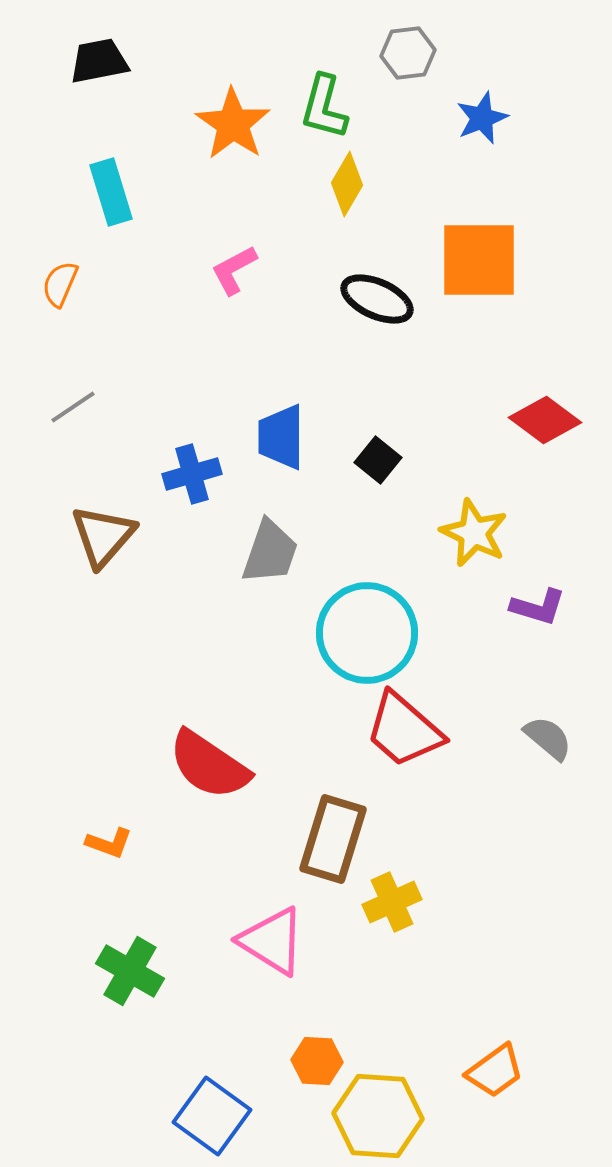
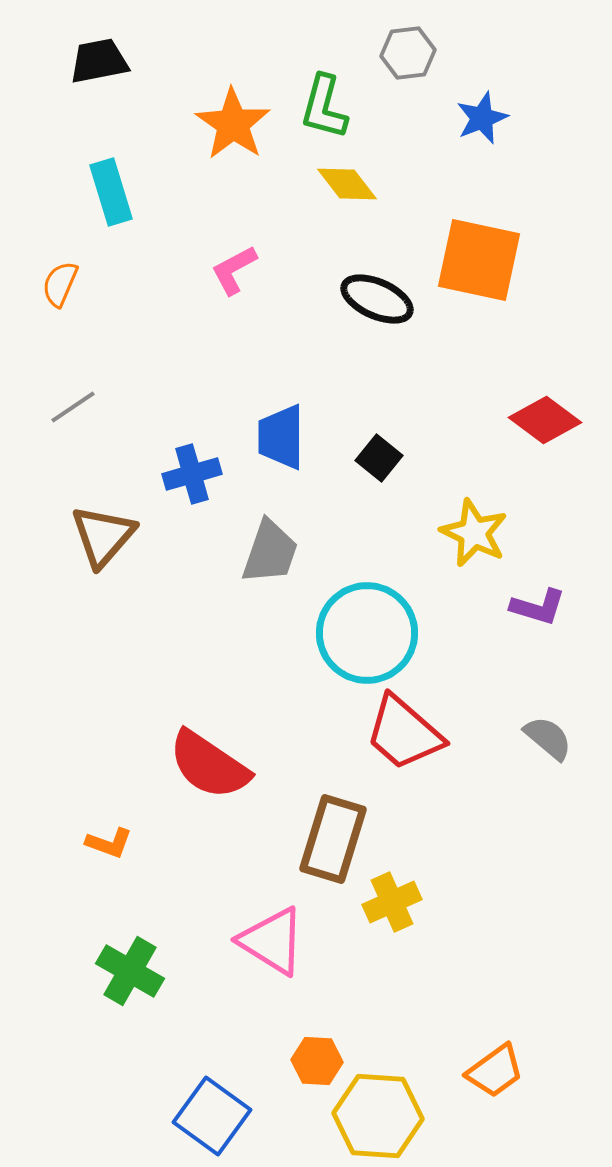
yellow diamond: rotated 68 degrees counterclockwise
orange square: rotated 12 degrees clockwise
black square: moved 1 px right, 2 px up
red trapezoid: moved 3 px down
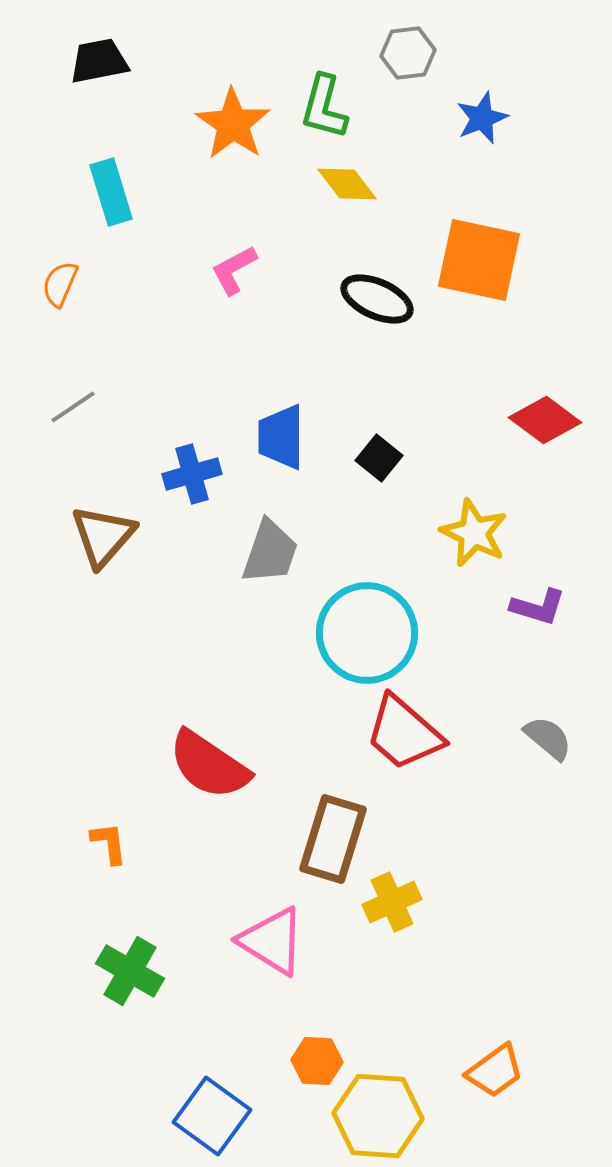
orange L-shape: rotated 117 degrees counterclockwise
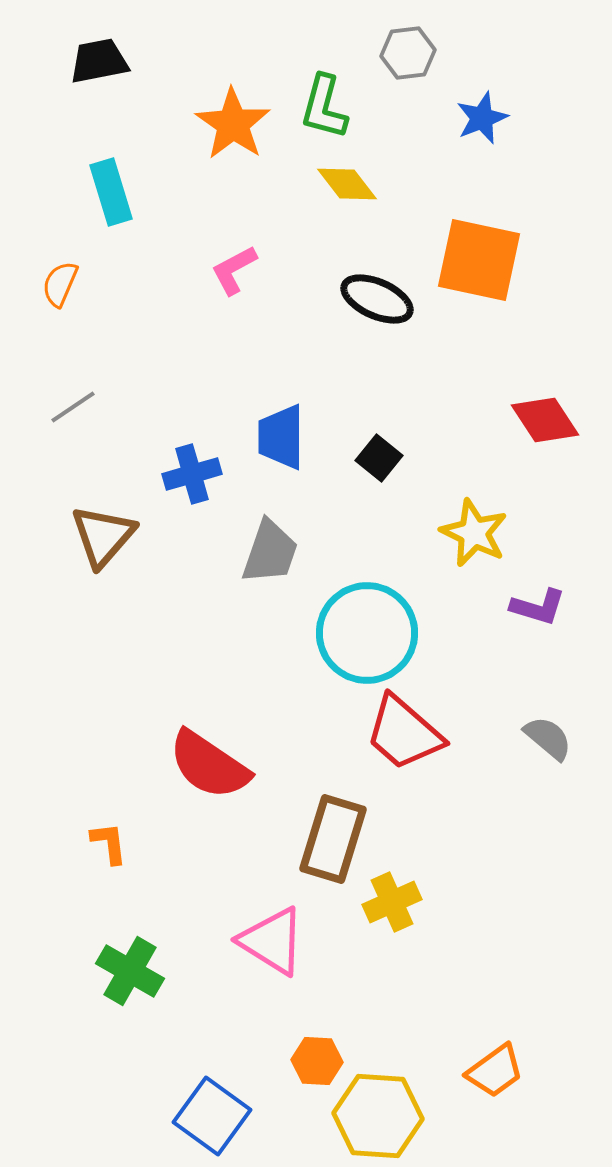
red diamond: rotated 20 degrees clockwise
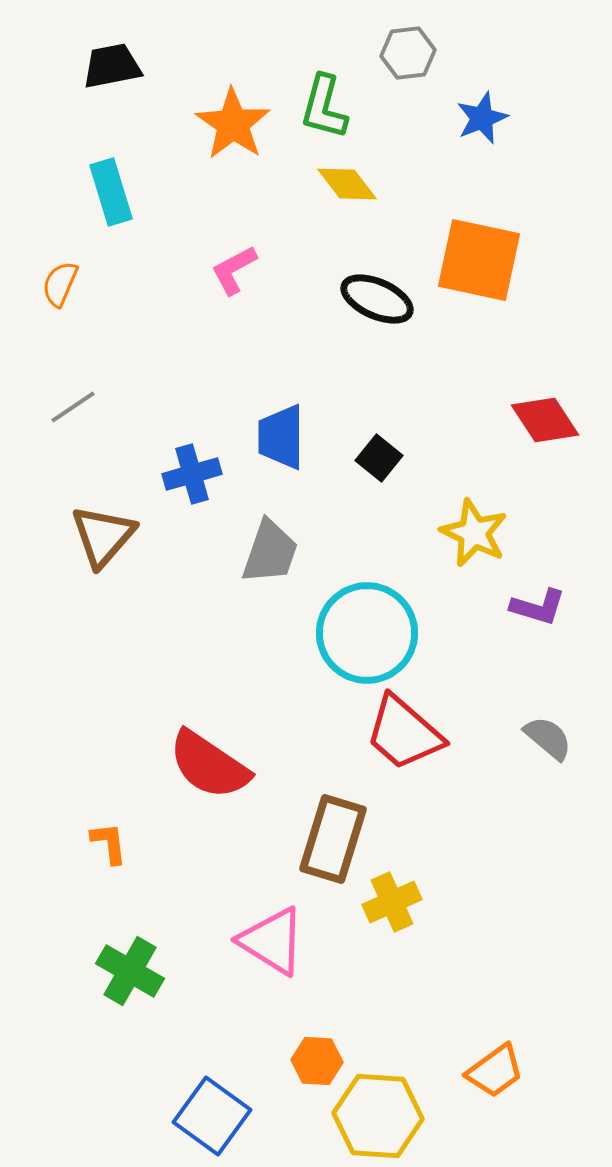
black trapezoid: moved 13 px right, 5 px down
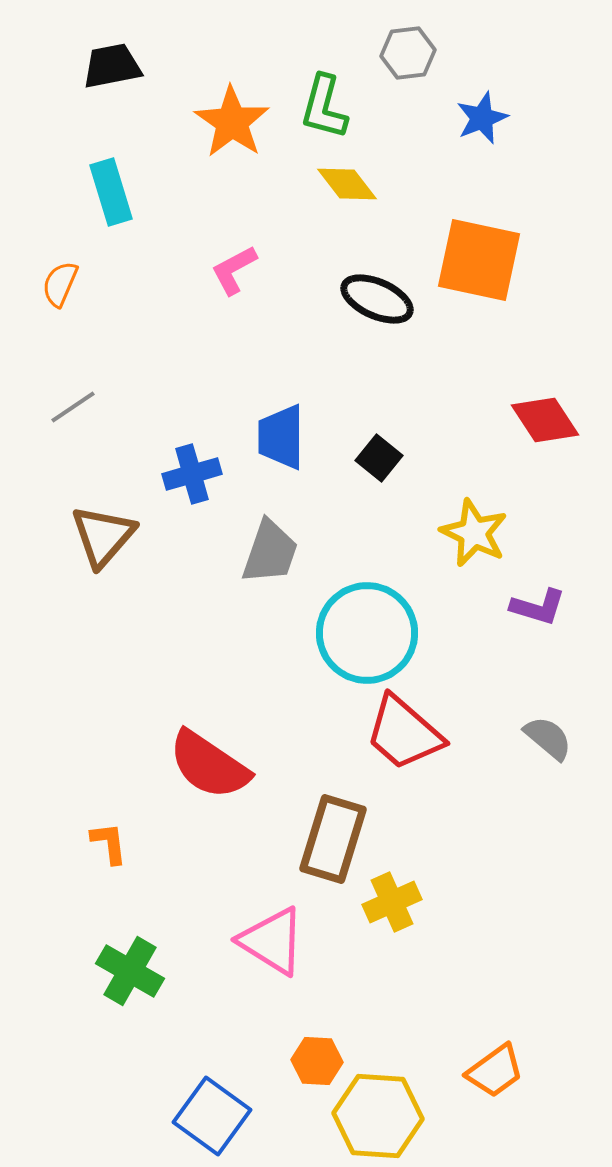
orange star: moved 1 px left, 2 px up
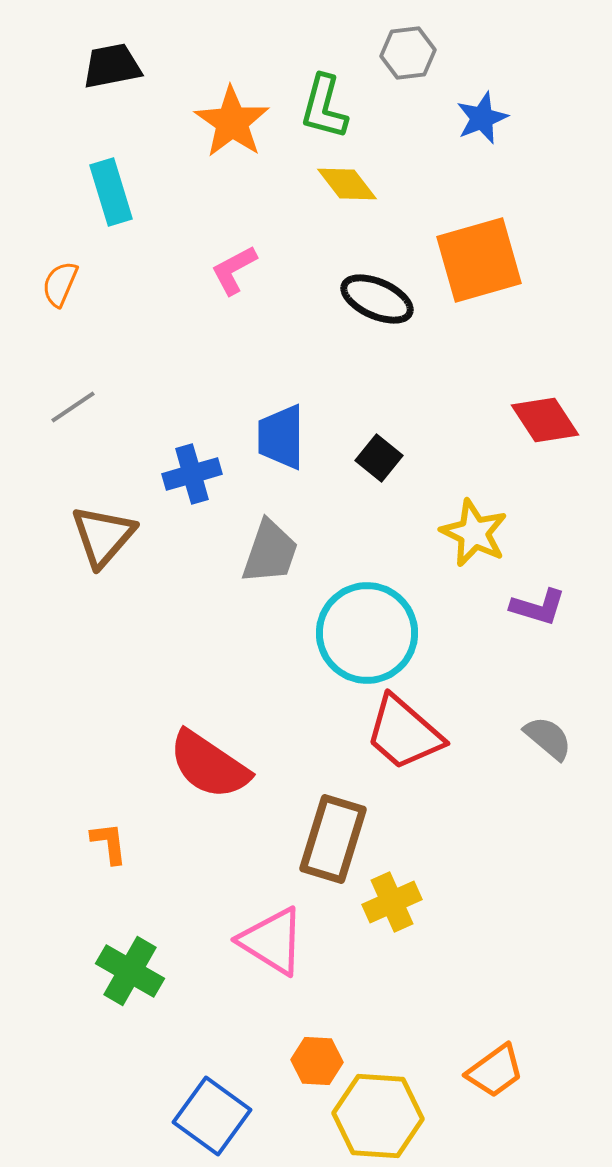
orange square: rotated 28 degrees counterclockwise
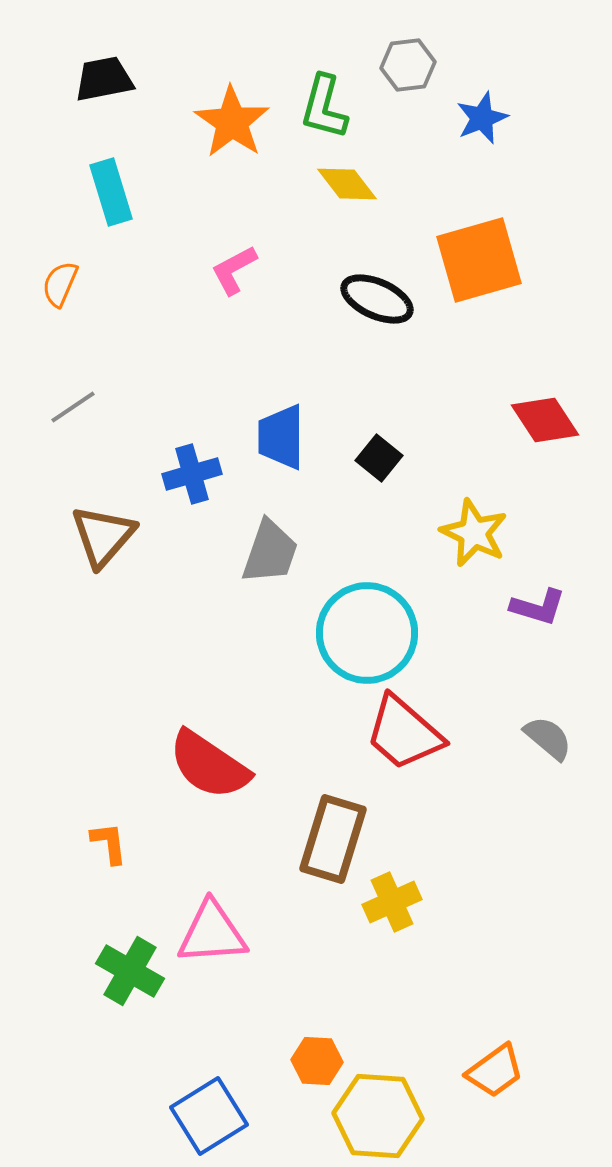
gray hexagon: moved 12 px down
black trapezoid: moved 8 px left, 13 px down
pink triangle: moved 60 px left, 8 px up; rotated 36 degrees counterclockwise
blue square: moved 3 px left; rotated 22 degrees clockwise
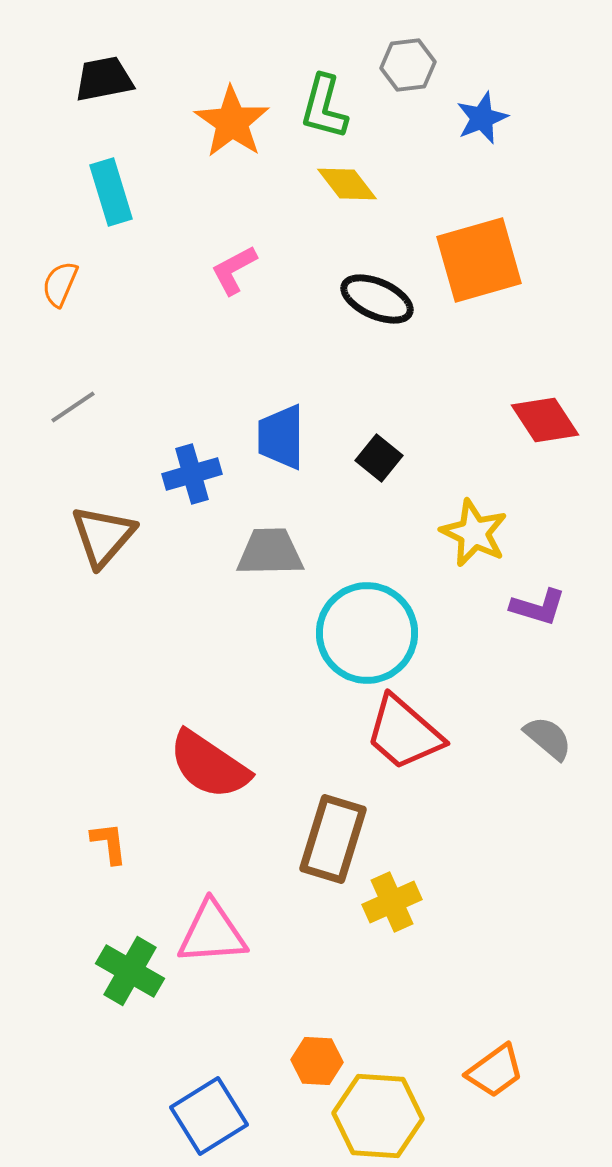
gray trapezoid: rotated 110 degrees counterclockwise
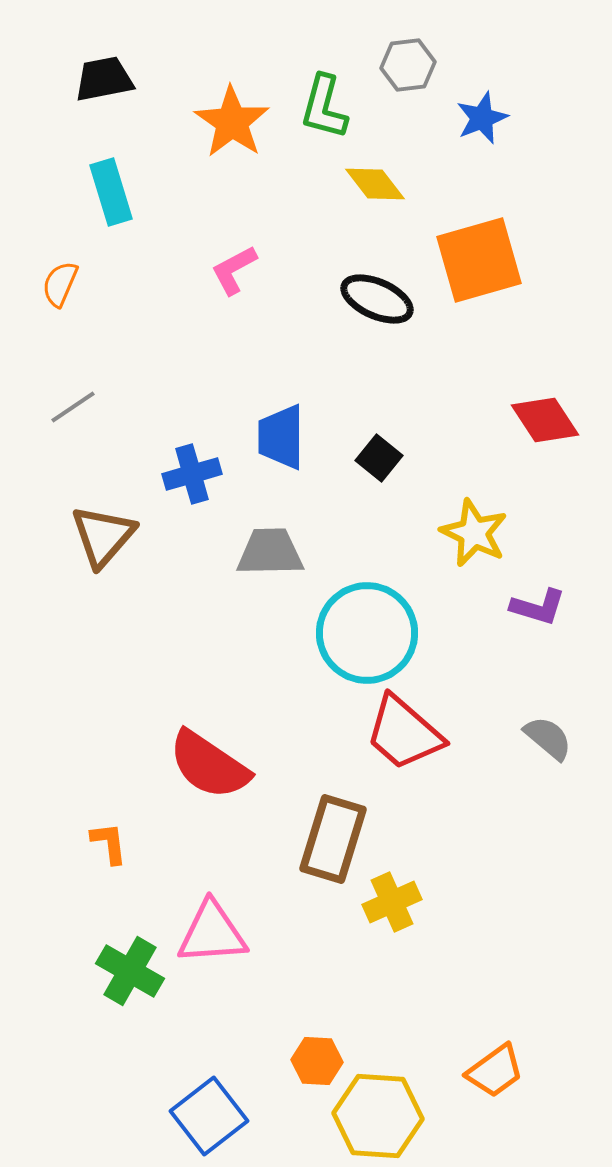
yellow diamond: moved 28 px right
blue square: rotated 6 degrees counterclockwise
